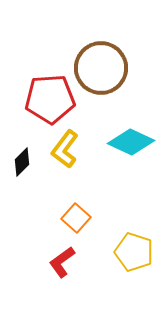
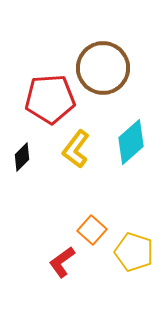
brown circle: moved 2 px right
cyan diamond: rotated 66 degrees counterclockwise
yellow L-shape: moved 11 px right
black diamond: moved 5 px up
orange square: moved 16 px right, 12 px down
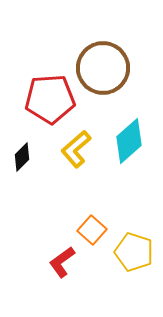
cyan diamond: moved 2 px left, 1 px up
yellow L-shape: rotated 12 degrees clockwise
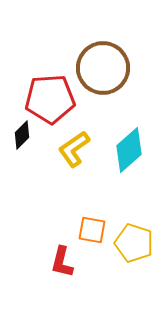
cyan diamond: moved 9 px down
yellow L-shape: moved 2 px left; rotated 6 degrees clockwise
black diamond: moved 22 px up
orange square: rotated 32 degrees counterclockwise
yellow pentagon: moved 9 px up
red L-shape: rotated 40 degrees counterclockwise
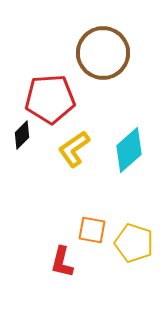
brown circle: moved 15 px up
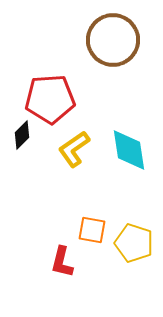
brown circle: moved 10 px right, 13 px up
cyan diamond: rotated 57 degrees counterclockwise
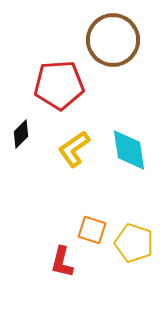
red pentagon: moved 9 px right, 14 px up
black diamond: moved 1 px left, 1 px up
orange square: rotated 8 degrees clockwise
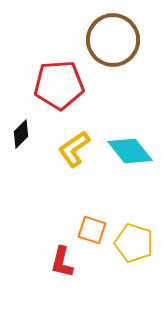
cyan diamond: moved 1 px right, 1 px down; rotated 30 degrees counterclockwise
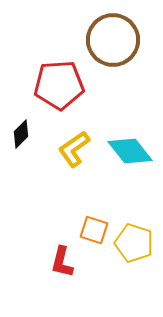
orange square: moved 2 px right
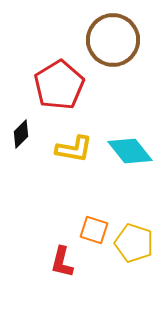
red pentagon: rotated 27 degrees counterclockwise
yellow L-shape: rotated 135 degrees counterclockwise
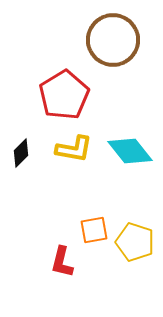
red pentagon: moved 5 px right, 10 px down
black diamond: moved 19 px down
orange square: rotated 28 degrees counterclockwise
yellow pentagon: moved 1 px right, 1 px up
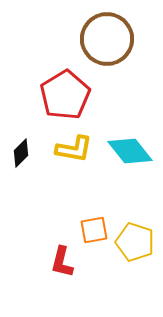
brown circle: moved 6 px left, 1 px up
red pentagon: moved 1 px right
